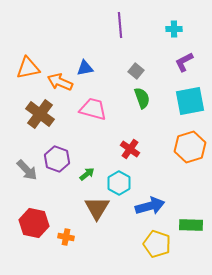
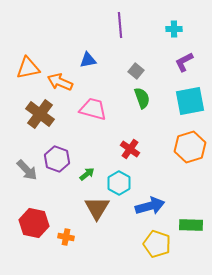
blue triangle: moved 3 px right, 8 px up
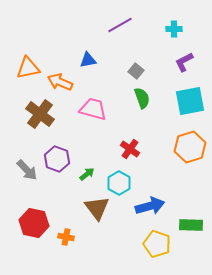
purple line: rotated 65 degrees clockwise
brown triangle: rotated 8 degrees counterclockwise
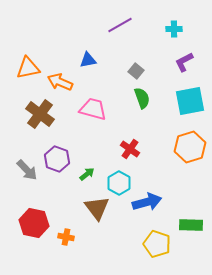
blue arrow: moved 3 px left, 4 px up
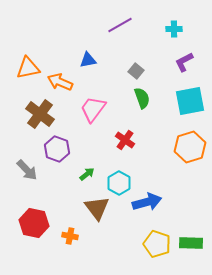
pink trapezoid: rotated 68 degrees counterclockwise
red cross: moved 5 px left, 9 px up
purple hexagon: moved 10 px up
green rectangle: moved 18 px down
orange cross: moved 4 px right, 1 px up
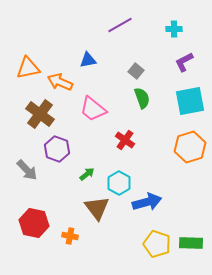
pink trapezoid: rotated 88 degrees counterclockwise
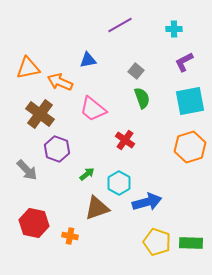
brown triangle: rotated 48 degrees clockwise
yellow pentagon: moved 2 px up
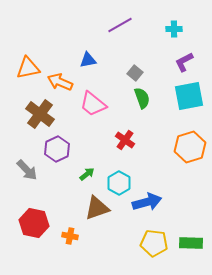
gray square: moved 1 px left, 2 px down
cyan square: moved 1 px left, 5 px up
pink trapezoid: moved 5 px up
purple hexagon: rotated 15 degrees clockwise
yellow pentagon: moved 3 px left, 1 px down; rotated 12 degrees counterclockwise
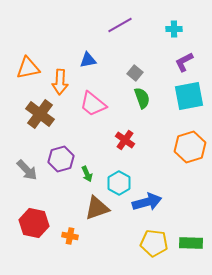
orange arrow: rotated 110 degrees counterclockwise
purple hexagon: moved 4 px right, 10 px down; rotated 10 degrees clockwise
green arrow: rotated 105 degrees clockwise
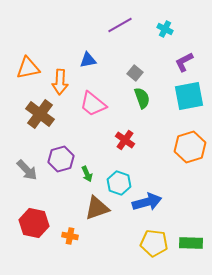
cyan cross: moved 9 px left; rotated 28 degrees clockwise
cyan hexagon: rotated 10 degrees counterclockwise
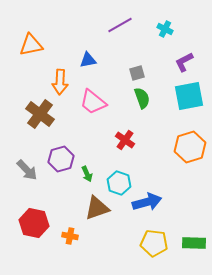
orange triangle: moved 3 px right, 23 px up
gray square: moved 2 px right; rotated 35 degrees clockwise
pink trapezoid: moved 2 px up
green rectangle: moved 3 px right
